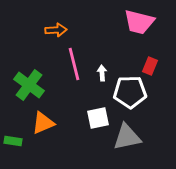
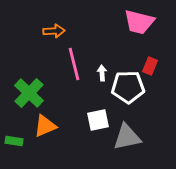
orange arrow: moved 2 px left, 1 px down
green cross: moved 8 px down; rotated 8 degrees clockwise
white pentagon: moved 2 px left, 5 px up
white square: moved 2 px down
orange triangle: moved 2 px right, 3 px down
green rectangle: moved 1 px right
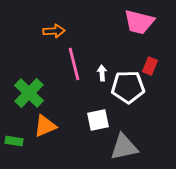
gray triangle: moved 3 px left, 10 px down
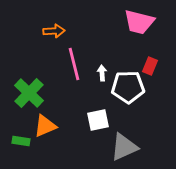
green rectangle: moved 7 px right
gray triangle: rotated 12 degrees counterclockwise
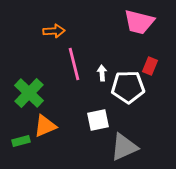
green rectangle: rotated 24 degrees counterclockwise
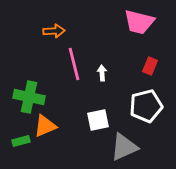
white pentagon: moved 18 px right, 19 px down; rotated 12 degrees counterclockwise
green cross: moved 4 px down; rotated 32 degrees counterclockwise
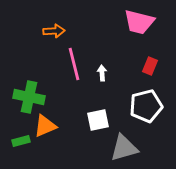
gray triangle: moved 1 px down; rotated 8 degrees clockwise
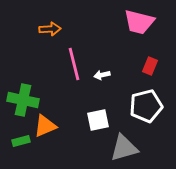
orange arrow: moved 4 px left, 2 px up
white arrow: moved 2 px down; rotated 98 degrees counterclockwise
green cross: moved 6 px left, 3 px down
